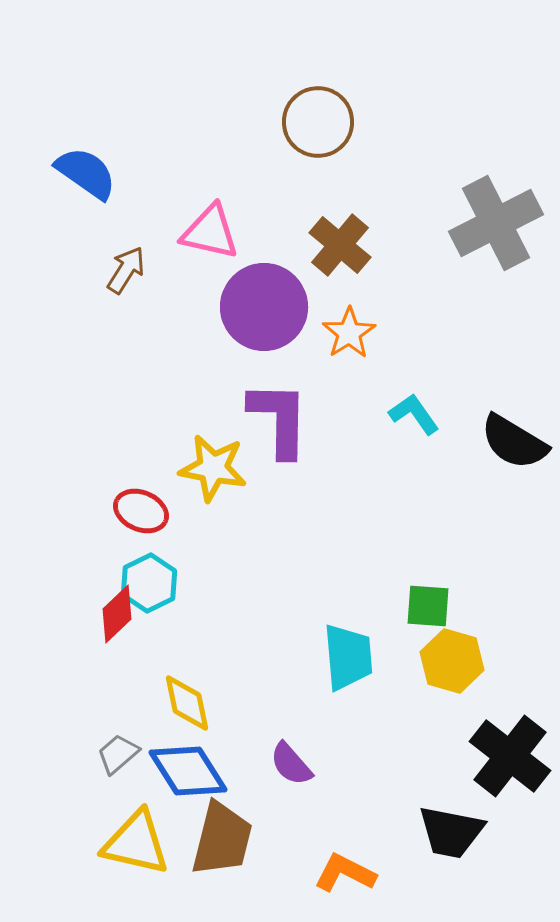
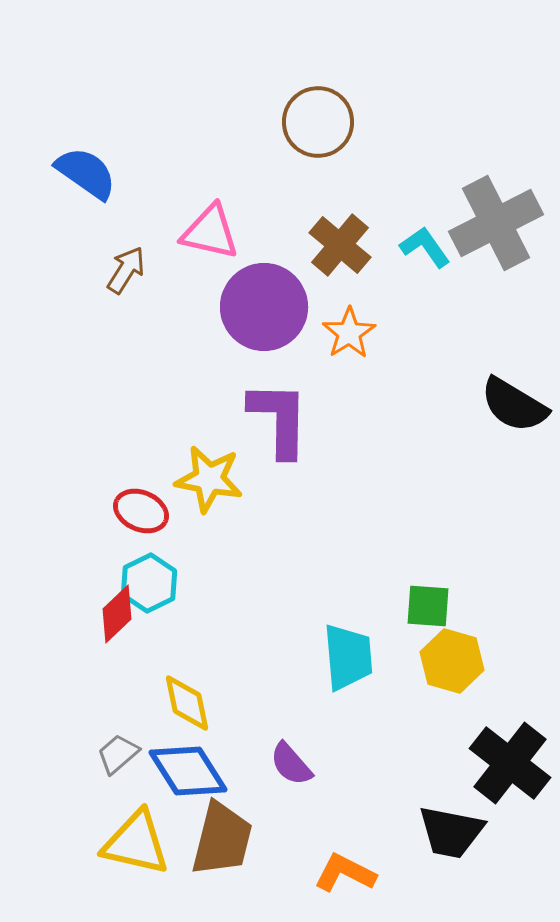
cyan L-shape: moved 11 px right, 167 px up
black semicircle: moved 37 px up
yellow star: moved 4 px left, 11 px down
black cross: moved 7 px down
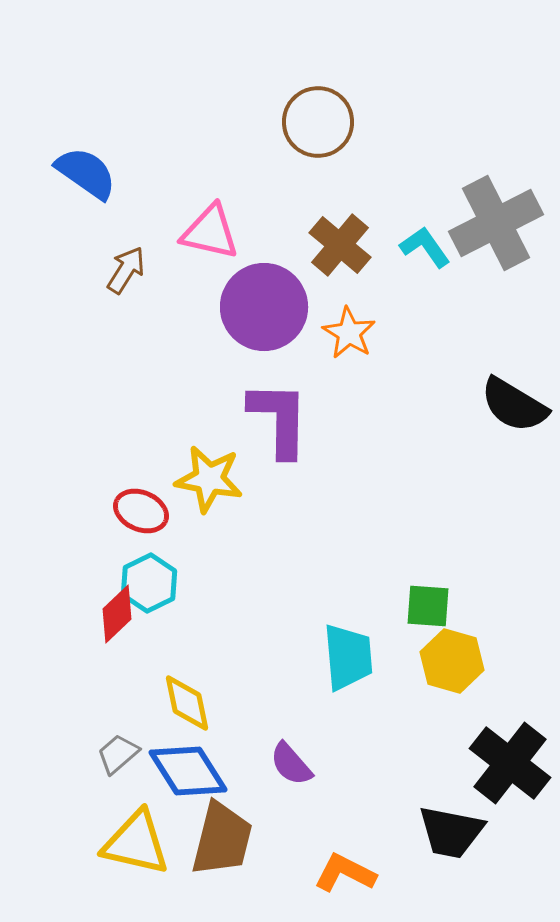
orange star: rotated 8 degrees counterclockwise
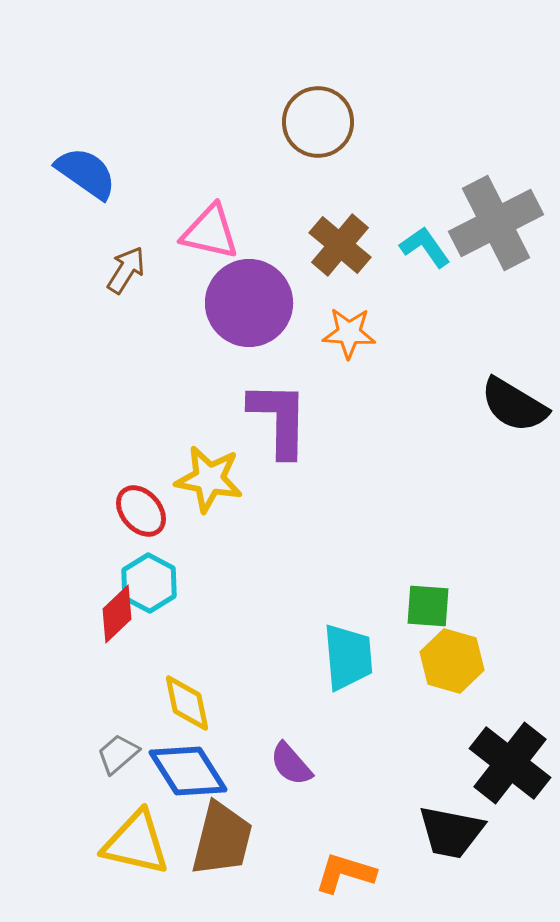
purple circle: moved 15 px left, 4 px up
orange star: rotated 28 degrees counterclockwise
red ellipse: rotated 26 degrees clockwise
cyan hexagon: rotated 6 degrees counterclockwise
orange L-shape: rotated 10 degrees counterclockwise
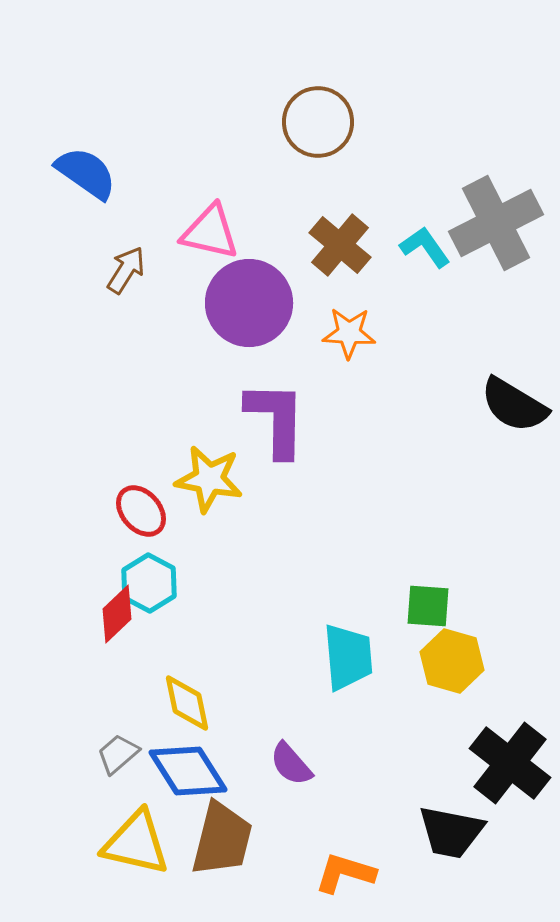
purple L-shape: moved 3 px left
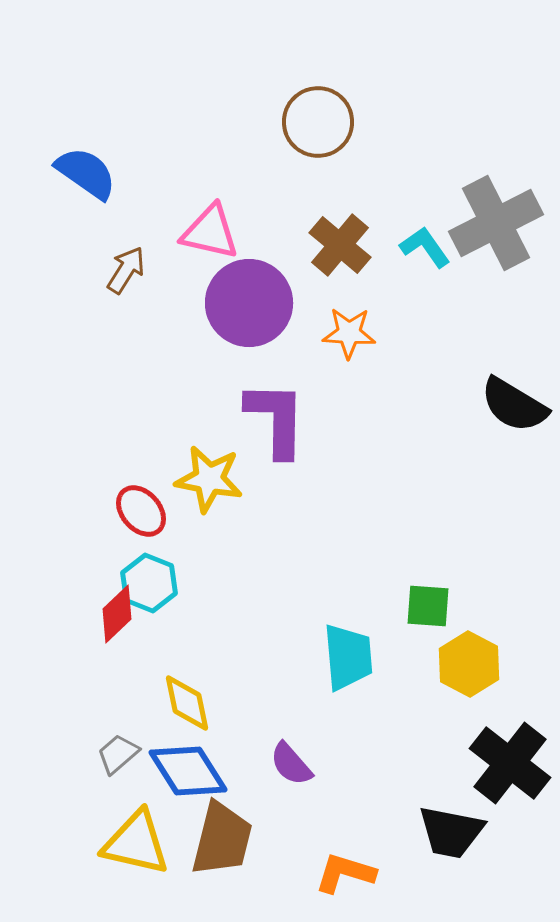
cyan hexagon: rotated 6 degrees counterclockwise
yellow hexagon: moved 17 px right, 3 px down; rotated 12 degrees clockwise
